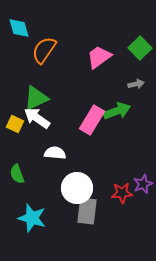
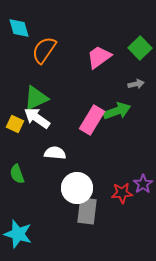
purple star: rotated 12 degrees counterclockwise
cyan star: moved 14 px left, 16 px down
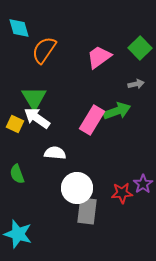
green triangle: moved 2 px left; rotated 36 degrees counterclockwise
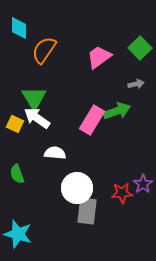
cyan diamond: rotated 15 degrees clockwise
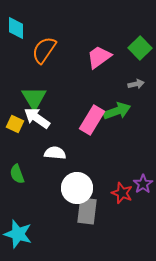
cyan diamond: moved 3 px left
red star: rotated 25 degrees clockwise
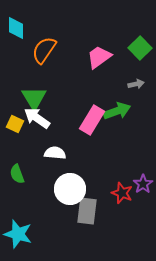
white circle: moved 7 px left, 1 px down
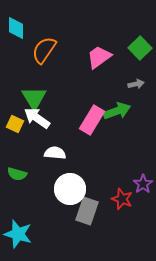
green semicircle: rotated 54 degrees counterclockwise
red star: moved 6 px down
gray rectangle: rotated 12 degrees clockwise
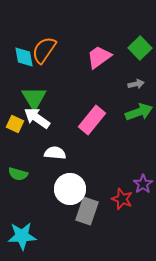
cyan diamond: moved 8 px right, 29 px down; rotated 10 degrees counterclockwise
green arrow: moved 22 px right, 1 px down
pink rectangle: rotated 8 degrees clockwise
green semicircle: moved 1 px right
cyan star: moved 4 px right, 2 px down; rotated 20 degrees counterclockwise
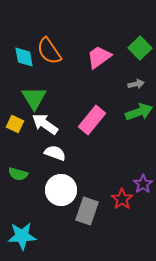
orange semicircle: moved 5 px right, 1 px down; rotated 68 degrees counterclockwise
white arrow: moved 8 px right, 6 px down
white semicircle: rotated 15 degrees clockwise
white circle: moved 9 px left, 1 px down
red star: rotated 15 degrees clockwise
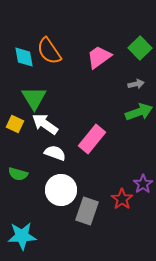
pink rectangle: moved 19 px down
